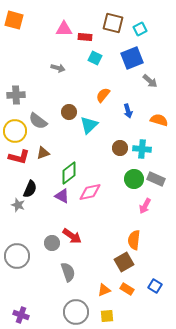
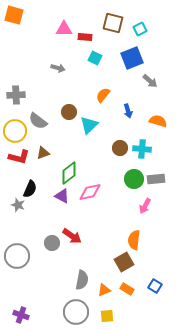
orange square at (14, 20): moved 5 px up
orange semicircle at (159, 120): moved 1 px left, 1 px down
gray rectangle at (156, 179): rotated 30 degrees counterclockwise
gray semicircle at (68, 272): moved 14 px right, 8 px down; rotated 30 degrees clockwise
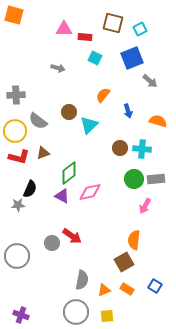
gray star at (18, 205): rotated 24 degrees counterclockwise
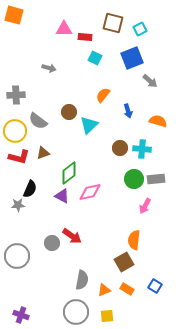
gray arrow at (58, 68): moved 9 px left
